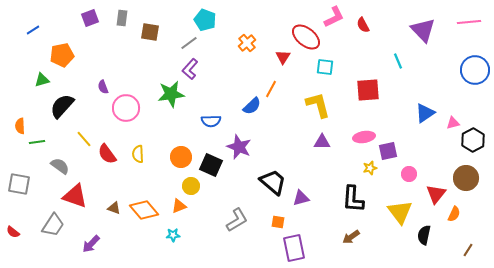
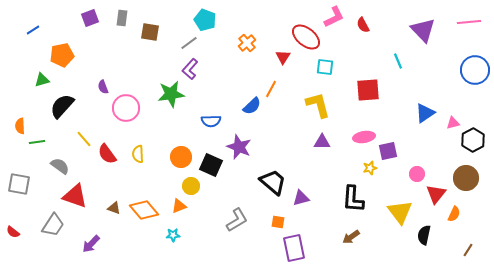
pink circle at (409, 174): moved 8 px right
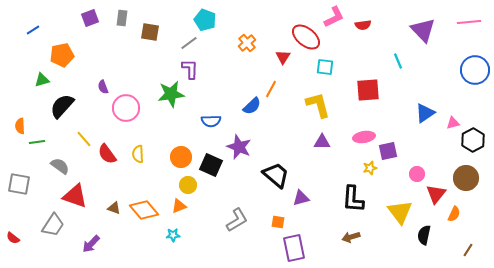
red semicircle at (363, 25): rotated 70 degrees counterclockwise
purple L-shape at (190, 69): rotated 140 degrees clockwise
black trapezoid at (273, 182): moved 3 px right, 7 px up
yellow circle at (191, 186): moved 3 px left, 1 px up
red semicircle at (13, 232): moved 6 px down
brown arrow at (351, 237): rotated 18 degrees clockwise
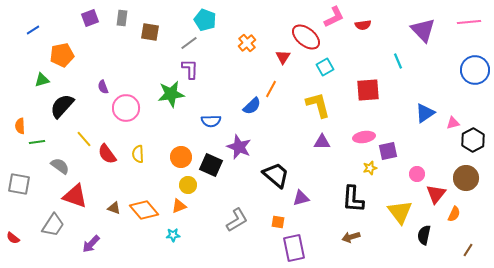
cyan square at (325, 67): rotated 36 degrees counterclockwise
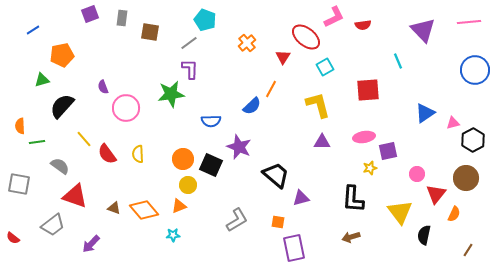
purple square at (90, 18): moved 4 px up
orange circle at (181, 157): moved 2 px right, 2 px down
gray trapezoid at (53, 225): rotated 20 degrees clockwise
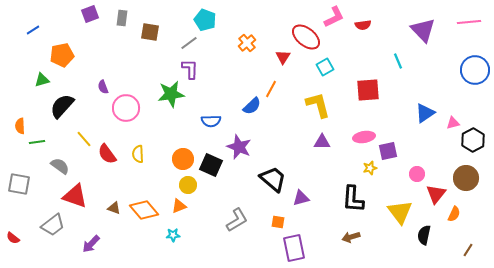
black trapezoid at (276, 175): moved 3 px left, 4 px down
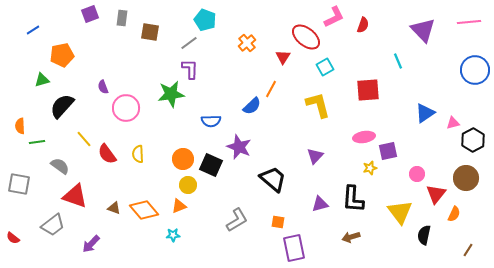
red semicircle at (363, 25): rotated 63 degrees counterclockwise
purple triangle at (322, 142): moved 7 px left, 14 px down; rotated 48 degrees counterclockwise
purple triangle at (301, 198): moved 19 px right, 6 px down
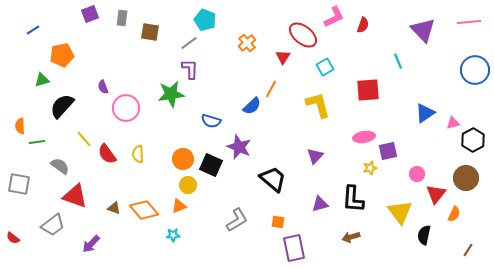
red ellipse at (306, 37): moved 3 px left, 2 px up
blue semicircle at (211, 121): rotated 18 degrees clockwise
